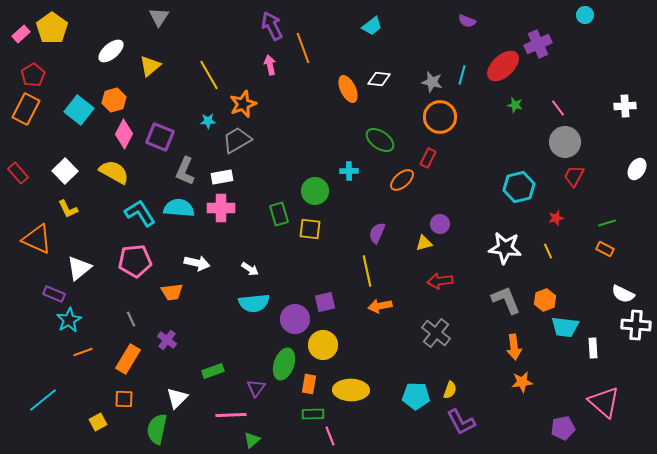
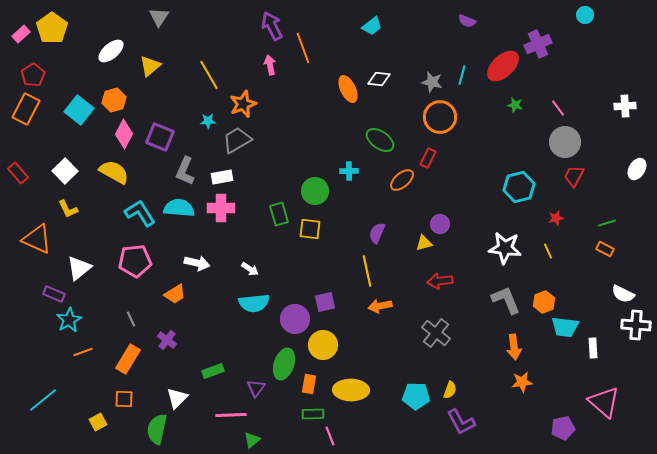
orange trapezoid at (172, 292): moved 3 px right, 2 px down; rotated 25 degrees counterclockwise
orange hexagon at (545, 300): moved 1 px left, 2 px down
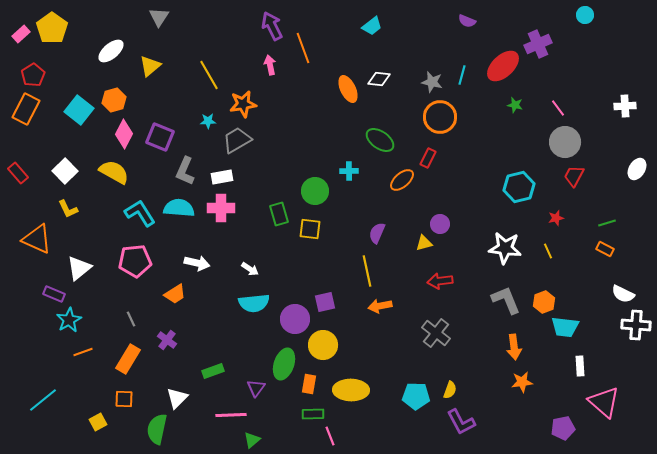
orange star at (243, 104): rotated 12 degrees clockwise
white rectangle at (593, 348): moved 13 px left, 18 px down
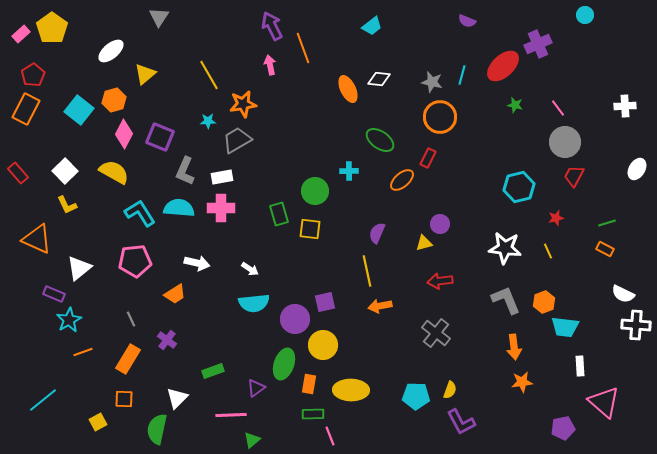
yellow triangle at (150, 66): moved 5 px left, 8 px down
yellow L-shape at (68, 209): moved 1 px left, 4 px up
purple triangle at (256, 388): rotated 18 degrees clockwise
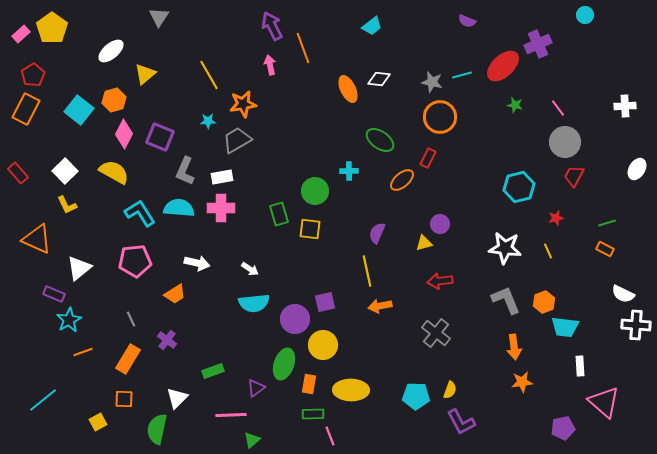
cyan line at (462, 75): rotated 60 degrees clockwise
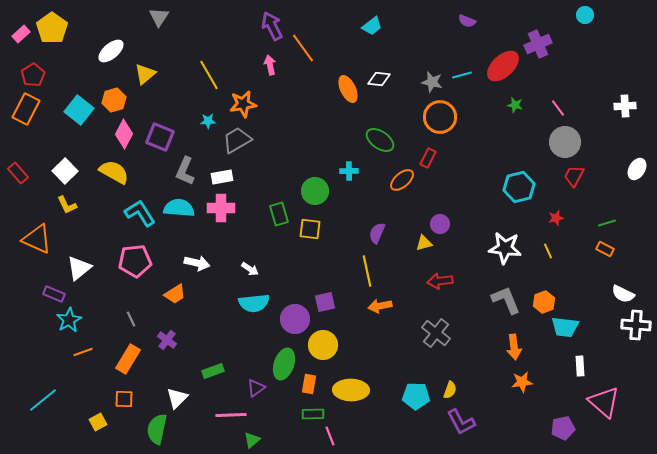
orange line at (303, 48): rotated 16 degrees counterclockwise
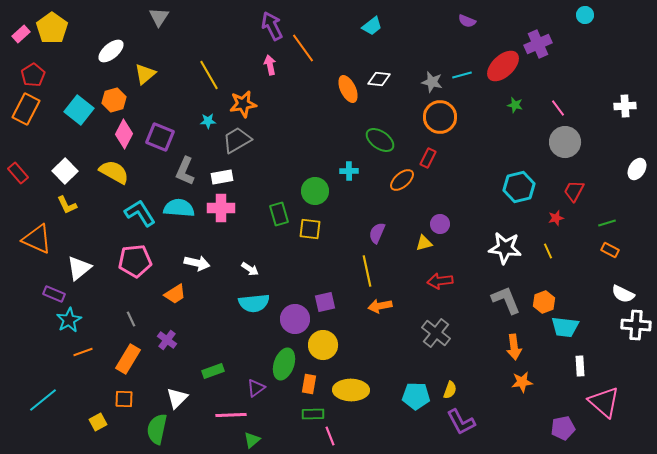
red trapezoid at (574, 176): moved 15 px down
orange rectangle at (605, 249): moved 5 px right, 1 px down
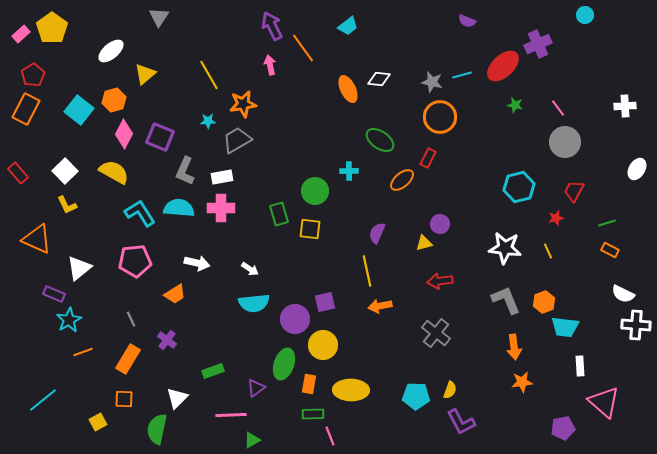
cyan trapezoid at (372, 26): moved 24 px left
green triangle at (252, 440): rotated 12 degrees clockwise
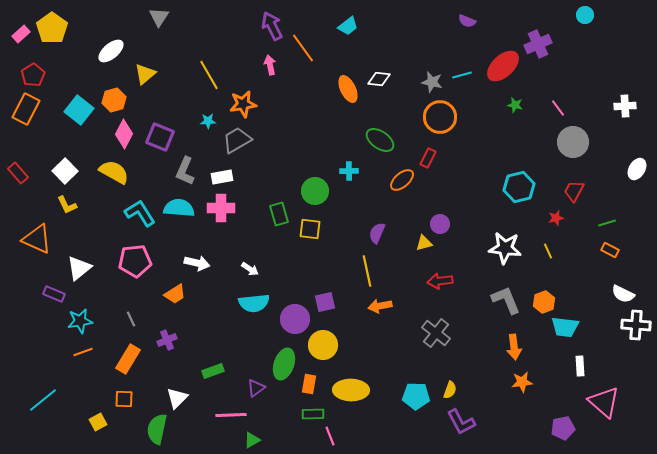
gray circle at (565, 142): moved 8 px right
cyan star at (69, 320): moved 11 px right, 1 px down; rotated 20 degrees clockwise
purple cross at (167, 340): rotated 30 degrees clockwise
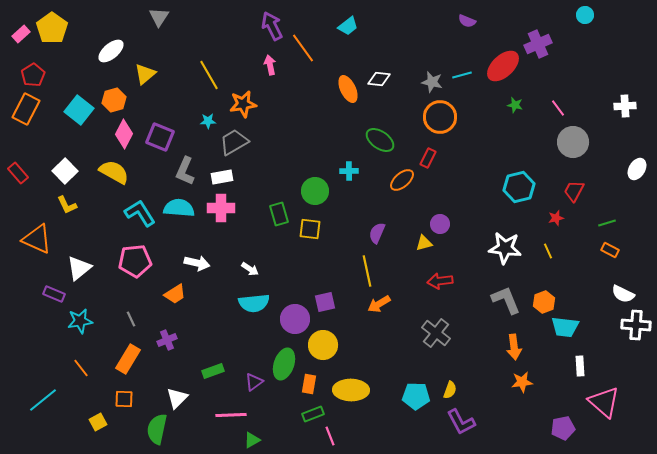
gray trapezoid at (237, 140): moved 3 px left, 2 px down
orange arrow at (380, 306): moved 1 px left, 2 px up; rotated 20 degrees counterclockwise
orange line at (83, 352): moved 2 px left, 16 px down; rotated 72 degrees clockwise
purple triangle at (256, 388): moved 2 px left, 6 px up
green rectangle at (313, 414): rotated 20 degrees counterclockwise
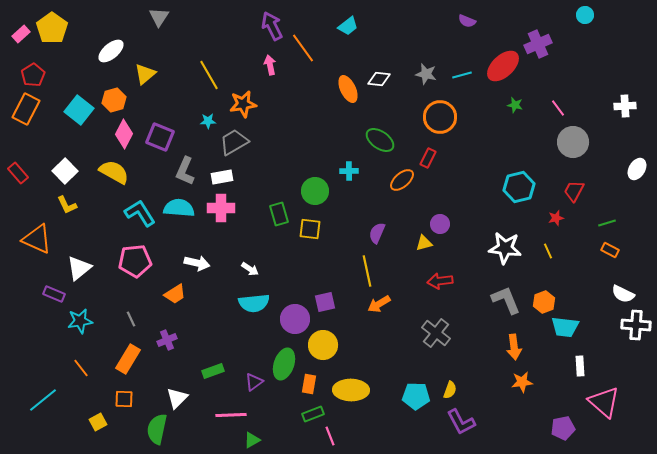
gray star at (432, 82): moved 6 px left, 8 px up
